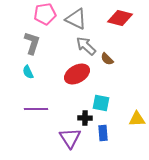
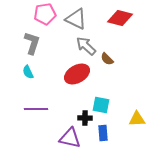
cyan square: moved 2 px down
purple triangle: rotated 45 degrees counterclockwise
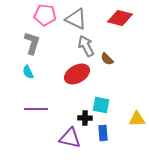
pink pentagon: moved 1 px down; rotated 15 degrees clockwise
gray arrow: rotated 20 degrees clockwise
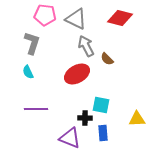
purple triangle: rotated 10 degrees clockwise
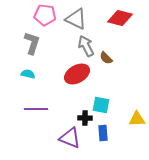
brown semicircle: moved 1 px left, 1 px up
cyan semicircle: moved 2 px down; rotated 128 degrees clockwise
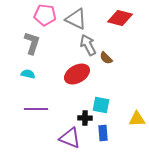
gray arrow: moved 2 px right, 1 px up
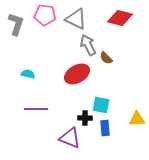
gray L-shape: moved 16 px left, 19 px up
blue rectangle: moved 2 px right, 5 px up
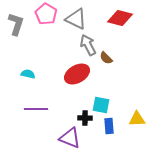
pink pentagon: moved 1 px right, 1 px up; rotated 25 degrees clockwise
blue rectangle: moved 4 px right, 2 px up
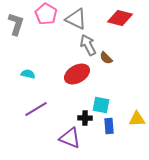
purple line: rotated 30 degrees counterclockwise
